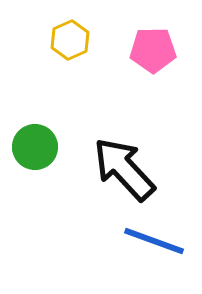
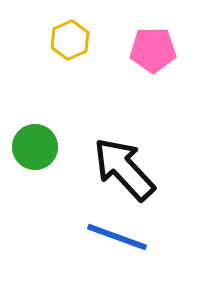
blue line: moved 37 px left, 4 px up
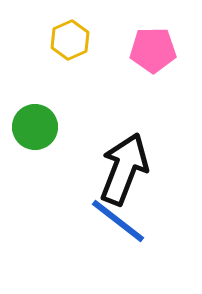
green circle: moved 20 px up
black arrow: rotated 64 degrees clockwise
blue line: moved 1 px right, 16 px up; rotated 18 degrees clockwise
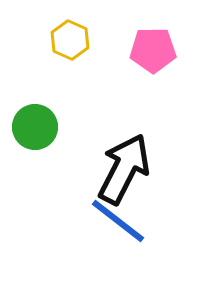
yellow hexagon: rotated 12 degrees counterclockwise
black arrow: rotated 6 degrees clockwise
